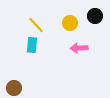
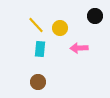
yellow circle: moved 10 px left, 5 px down
cyan rectangle: moved 8 px right, 4 px down
brown circle: moved 24 px right, 6 px up
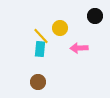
yellow line: moved 5 px right, 11 px down
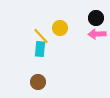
black circle: moved 1 px right, 2 px down
pink arrow: moved 18 px right, 14 px up
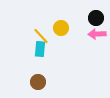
yellow circle: moved 1 px right
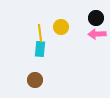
yellow circle: moved 1 px up
yellow line: moved 1 px left, 3 px up; rotated 36 degrees clockwise
brown circle: moved 3 px left, 2 px up
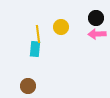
yellow line: moved 2 px left, 1 px down
cyan rectangle: moved 5 px left
brown circle: moved 7 px left, 6 px down
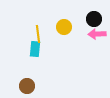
black circle: moved 2 px left, 1 px down
yellow circle: moved 3 px right
brown circle: moved 1 px left
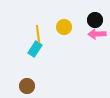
black circle: moved 1 px right, 1 px down
cyan rectangle: rotated 28 degrees clockwise
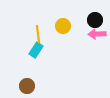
yellow circle: moved 1 px left, 1 px up
cyan rectangle: moved 1 px right, 1 px down
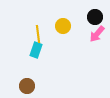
black circle: moved 3 px up
pink arrow: rotated 48 degrees counterclockwise
cyan rectangle: rotated 14 degrees counterclockwise
